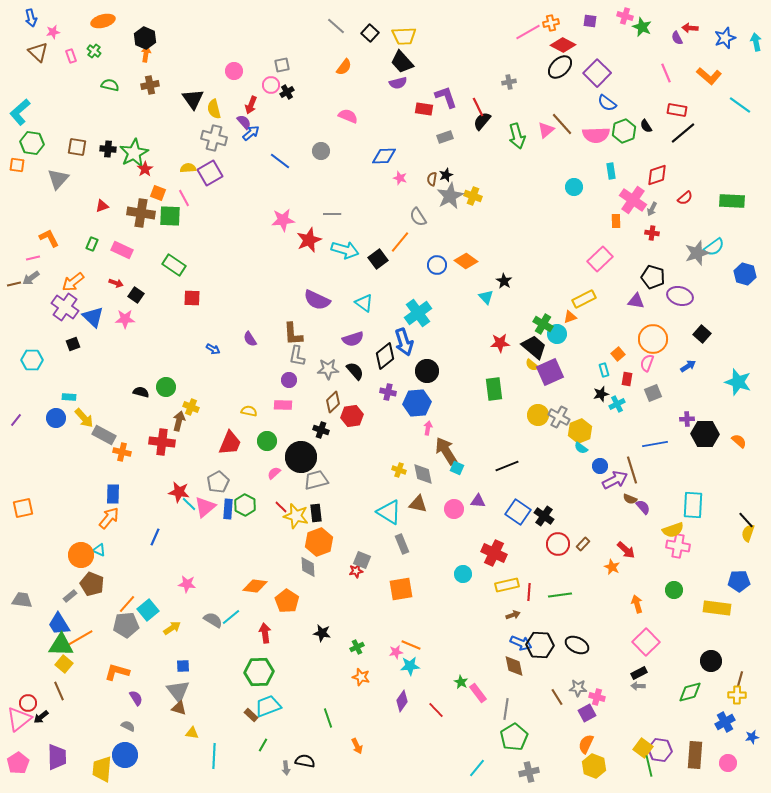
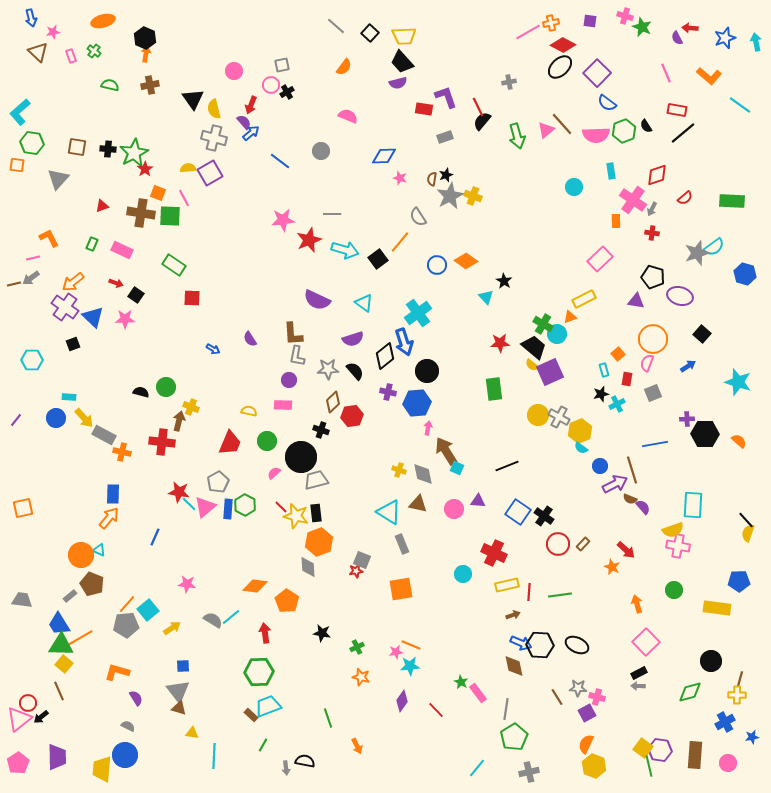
purple arrow at (615, 480): moved 4 px down
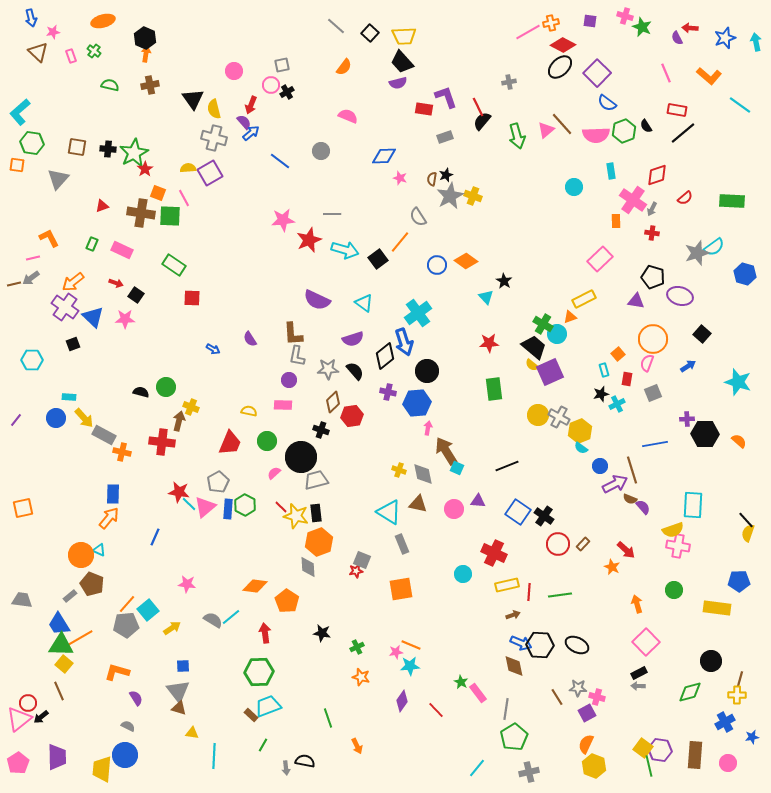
red star at (500, 343): moved 11 px left
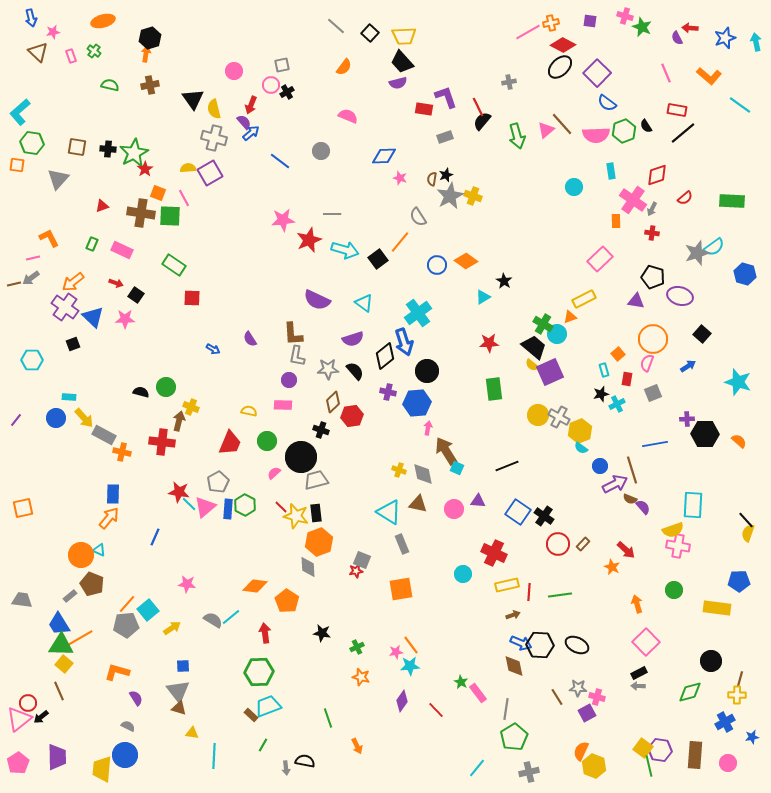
black hexagon at (145, 38): moved 5 px right; rotated 20 degrees clockwise
cyan triangle at (486, 297): moved 3 px left; rotated 42 degrees clockwise
orange line at (411, 645): rotated 30 degrees clockwise
orange semicircle at (586, 744): moved 5 px left, 7 px down
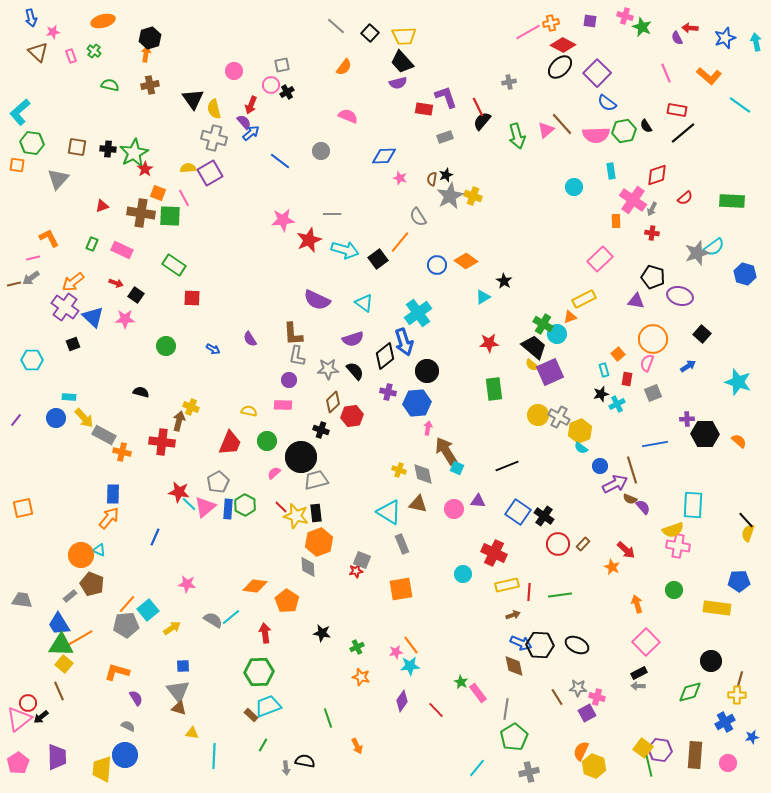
green hexagon at (624, 131): rotated 10 degrees clockwise
green circle at (166, 387): moved 41 px up
